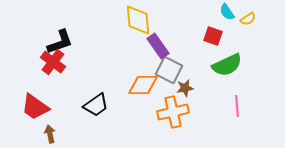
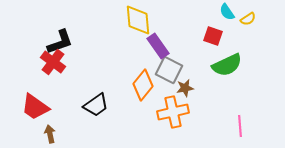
orange diamond: rotated 52 degrees counterclockwise
pink line: moved 3 px right, 20 px down
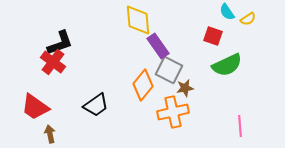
black L-shape: moved 1 px down
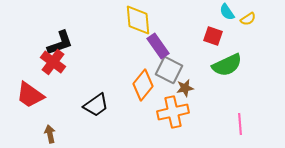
red trapezoid: moved 5 px left, 12 px up
pink line: moved 2 px up
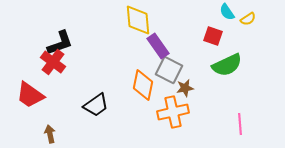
orange diamond: rotated 28 degrees counterclockwise
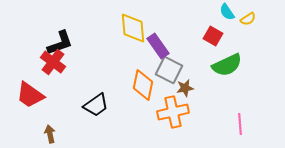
yellow diamond: moved 5 px left, 8 px down
red square: rotated 12 degrees clockwise
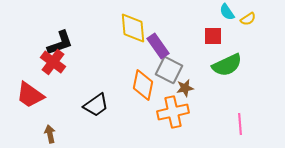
red square: rotated 30 degrees counterclockwise
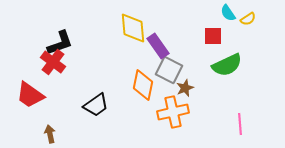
cyan semicircle: moved 1 px right, 1 px down
brown star: rotated 12 degrees counterclockwise
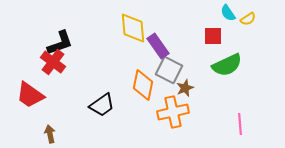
black trapezoid: moved 6 px right
